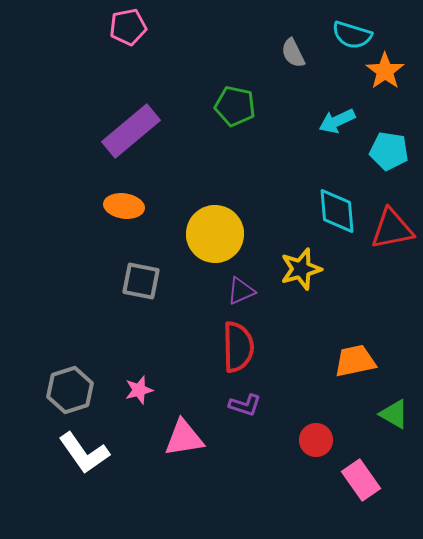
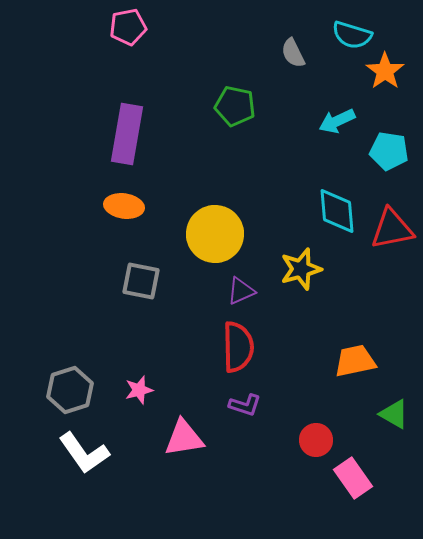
purple rectangle: moved 4 px left, 3 px down; rotated 40 degrees counterclockwise
pink rectangle: moved 8 px left, 2 px up
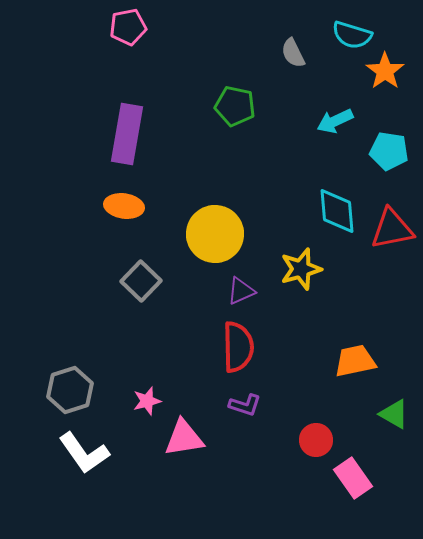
cyan arrow: moved 2 px left
gray square: rotated 33 degrees clockwise
pink star: moved 8 px right, 11 px down
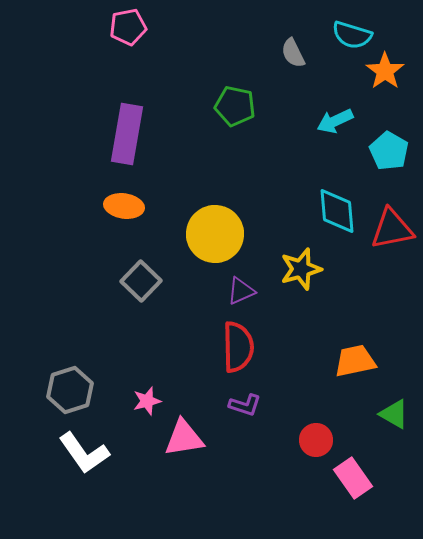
cyan pentagon: rotated 21 degrees clockwise
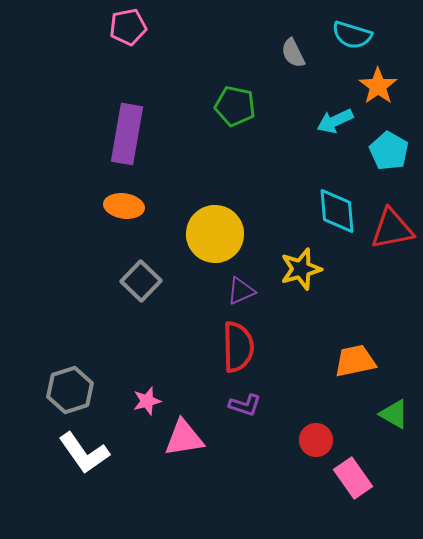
orange star: moved 7 px left, 15 px down
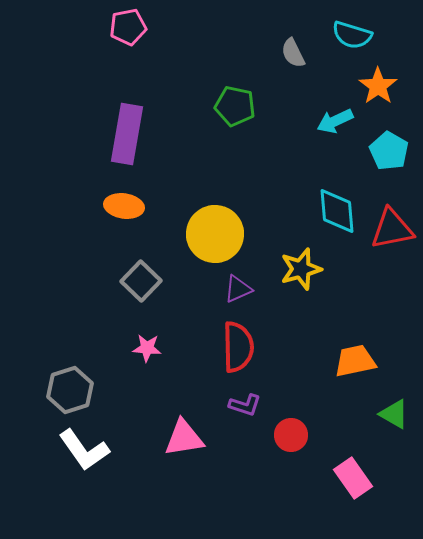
purple triangle: moved 3 px left, 2 px up
pink star: moved 53 px up; rotated 20 degrees clockwise
red circle: moved 25 px left, 5 px up
white L-shape: moved 3 px up
